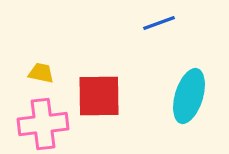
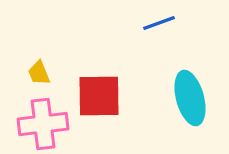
yellow trapezoid: moved 2 px left; rotated 124 degrees counterclockwise
cyan ellipse: moved 1 px right, 2 px down; rotated 32 degrees counterclockwise
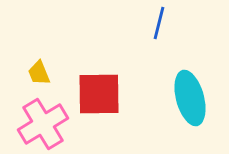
blue line: rotated 56 degrees counterclockwise
red square: moved 2 px up
pink cross: rotated 24 degrees counterclockwise
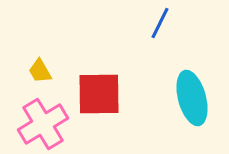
blue line: moved 1 px right; rotated 12 degrees clockwise
yellow trapezoid: moved 1 px right, 2 px up; rotated 8 degrees counterclockwise
cyan ellipse: moved 2 px right
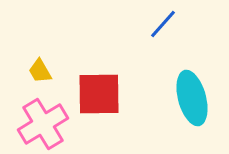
blue line: moved 3 px right, 1 px down; rotated 16 degrees clockwise
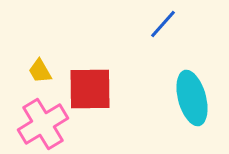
red square: moved 9 px left, 5 px up
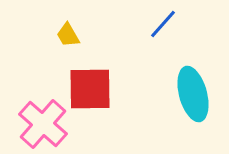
yellow trapezoid: moved 28 px right, 36 px up
cyan ellipse: moved 1 px right, 4 px up
pink cross: rotated 18 degrees counterclockwise
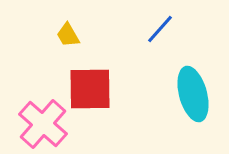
blue line: moved 3 px left, 5 px down
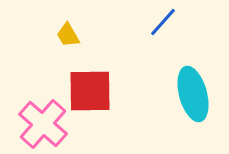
blue line: moved 3 px right, 7 px up
red square: moved 2 px down
